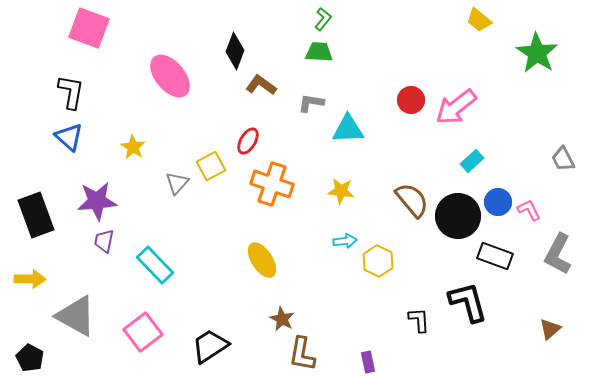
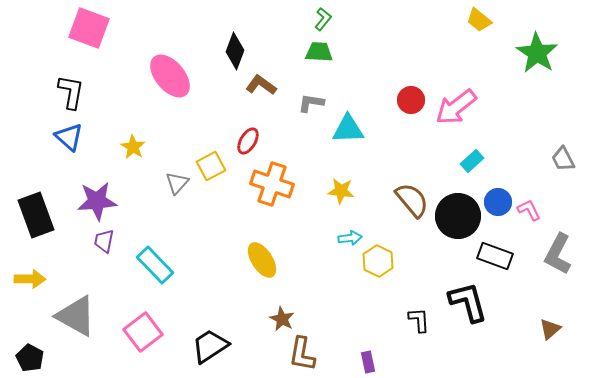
cyan arrow at (345, 241): moved 5 px right, 3 px up
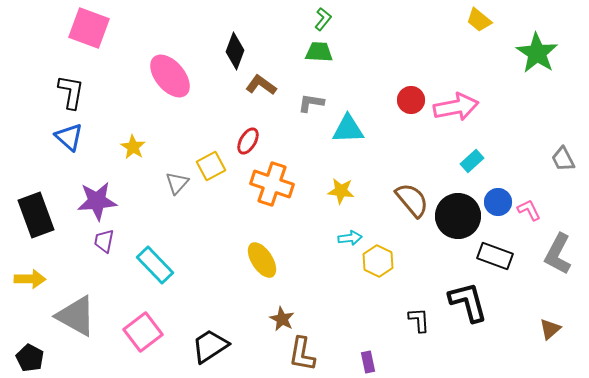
pink arrow at (456, 107): rotated 153 degrees counterclockwise
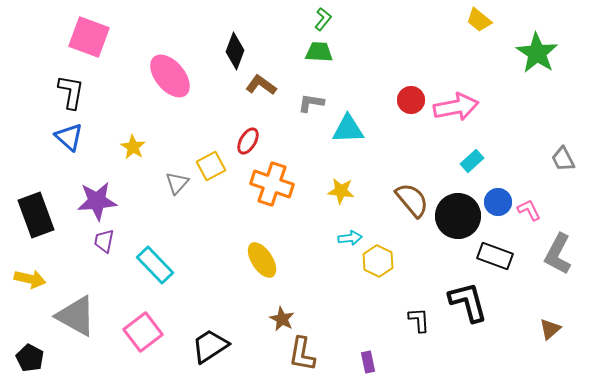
pink square at (89, 28): moved 9 px down
yellow arrow at (30, 279): rotated 12 degrees clockwise
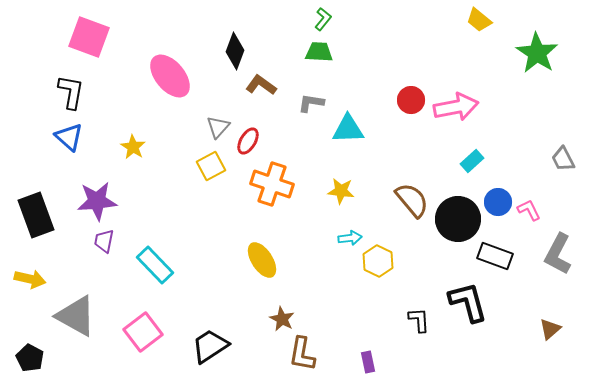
gray triangle at (177, 183): moved 41 px right, 56 px up
black circle at (458, 216): moved 3 px down
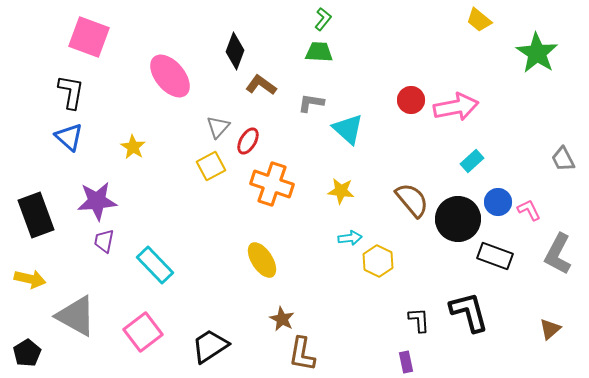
cyan triangle at (348, 129): rotated 44 degrees clockwise
black L-shape at (468, 302): moved 1 px right, 10 px down
black pentagon at (30, 358): moved 3 px left, 5 px up; rotated 12 degrees clockwise
purple rectangle at (368, 362): moved 38 px right
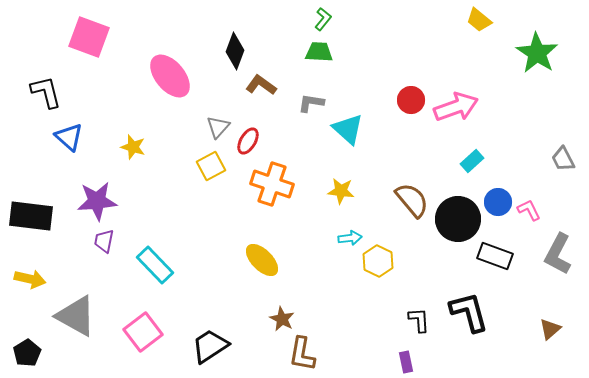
black L-shape at (71, 92): moved 25 px left; rotated 24 degrees counterclockwise
pink arrow at (456, 107): rotated 9 degrees counterclockwise
yellow star at (133, 147): rotated 15 degrees counterclockwise
black rectangle at (36, 215): moved 5 px left, 1 px down; rotated 63 degrees counterclockwise
yellow ellipse at (262, 260): rotated 12 degrees counterclockwise
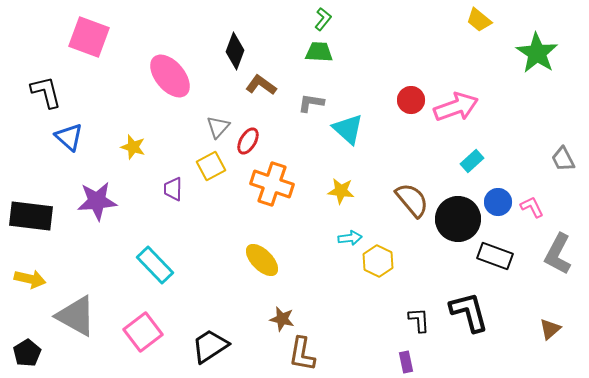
pink L-shape at (529, 210): moved 3 px right, 3 px up
purple trapezoid at (104, 241): moved 69 px right, 52 px up; rotated 10 degrees counterclockwise
brown star at (282, 319): rotated 15 degrees counterclockwise
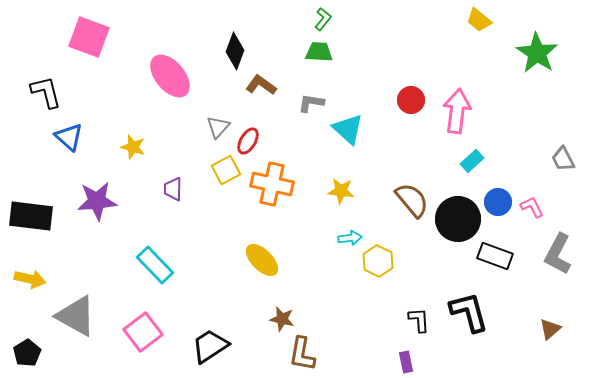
pink arrow at (456, 107): moved 1 px right, 4 px down; rotated 63 degrees counterclockwise
yellow square at (211, 166): moved 15 px right, 4 px down
orange cross at (272, 184): rotated 6 degrees counterclockwise
